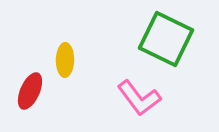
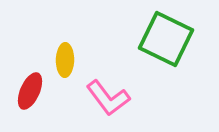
pink L-shape: moved 31 px left
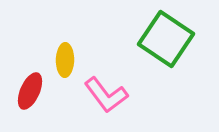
green square: rotated 8 degrees clockwise
pink L-shape: moved 2 px left, 3 px up
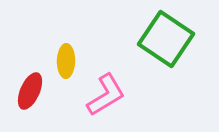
yellow ellipse: moved 1 px right, 1 px down
pink L-shape: rotated 84 degrees counterclockwise
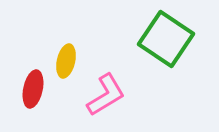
yellow ellipse: rotated 12 degrees clockwise
red ellipse: moved 3 px right, 2 px up; rotated 12 degrees counterclockwise
